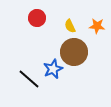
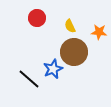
orange star: moved 2 px right, 6 px down
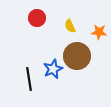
brown circle: moved 3 px right, 4 px down
black line: rotated 40 degrees clockwise
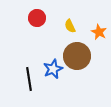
orange star: rotated 21 degrees clockwise
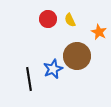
red circle: moved 11 px right, 1 px down
yellow semicircle: moved 6 px up
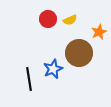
yellow semicircle: rotated 88 degrees counterclockwise
orange star: rotated 21 degrees clockwise
brown circle: moved 2 px right, 3 px up
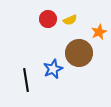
black line: moved 3 px left, 1 px down
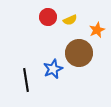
red circle: moved 2 px up
orange star: moved 2 px left, 2 px up
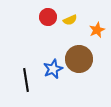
brown circle: moved 6 px down
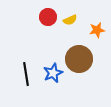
orange star: rotated 14 degrees clockwise
blue star: moved 4 px down
black line: moved 6 px up
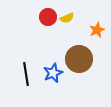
yellow semicircle: moved 3 px left, 2 px up
orange star: rotated 14 degrees counterclockwise
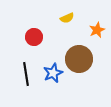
red circle: moved 14 px left, 20 px down
